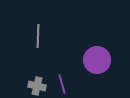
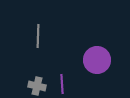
purple line: rotated 12 degrees clockwise
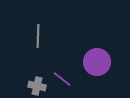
purple circle: moved 2 px down
purple line: moved 5 px up; rotated 48 degrees counterclockwise
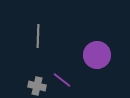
purple circle: moved 7 px up
purple line: moved 1 px down
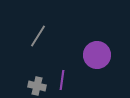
gray line: rotated 30 degrees clockwise
purple line: rotated 60 degrees clockwise
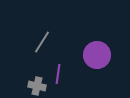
gray line: moved 4 px right, 6 px down
purple line: moved 4 px left, 6 px up
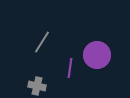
purple line: moved 12 px right, 6 px up
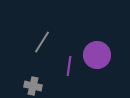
purple line: moved 1 px left, 2 px up
gray cross: moved 4 px left
